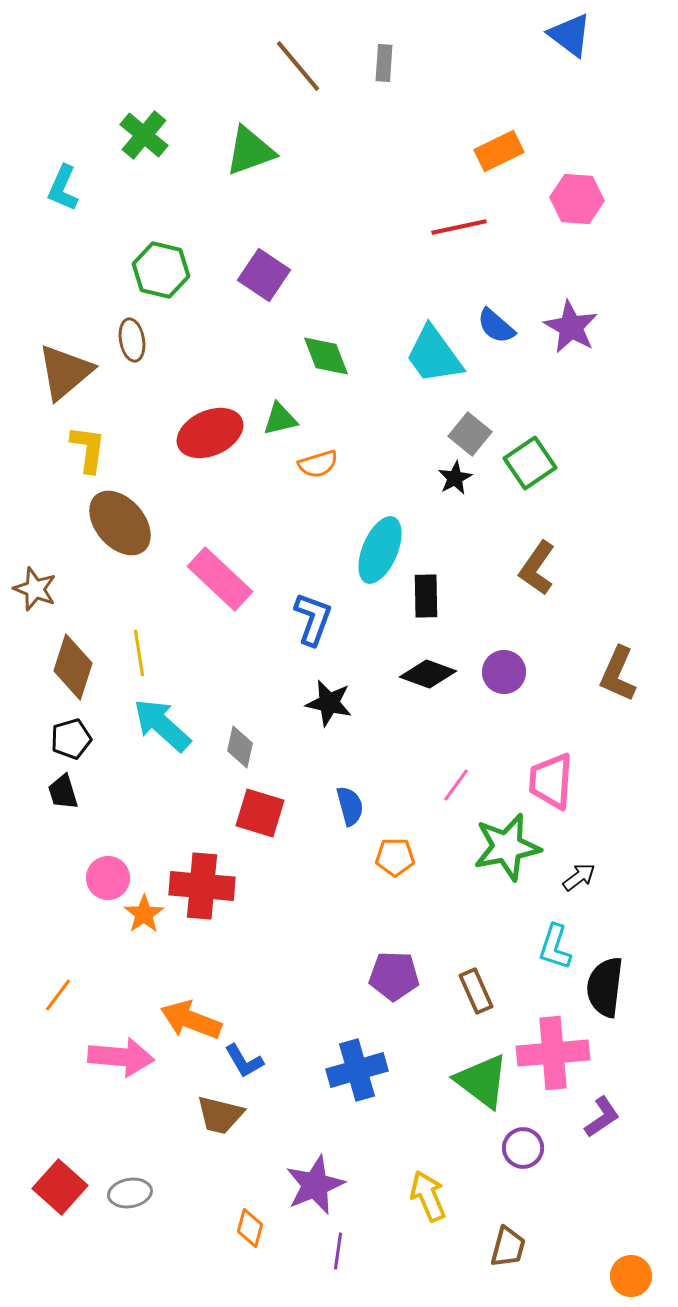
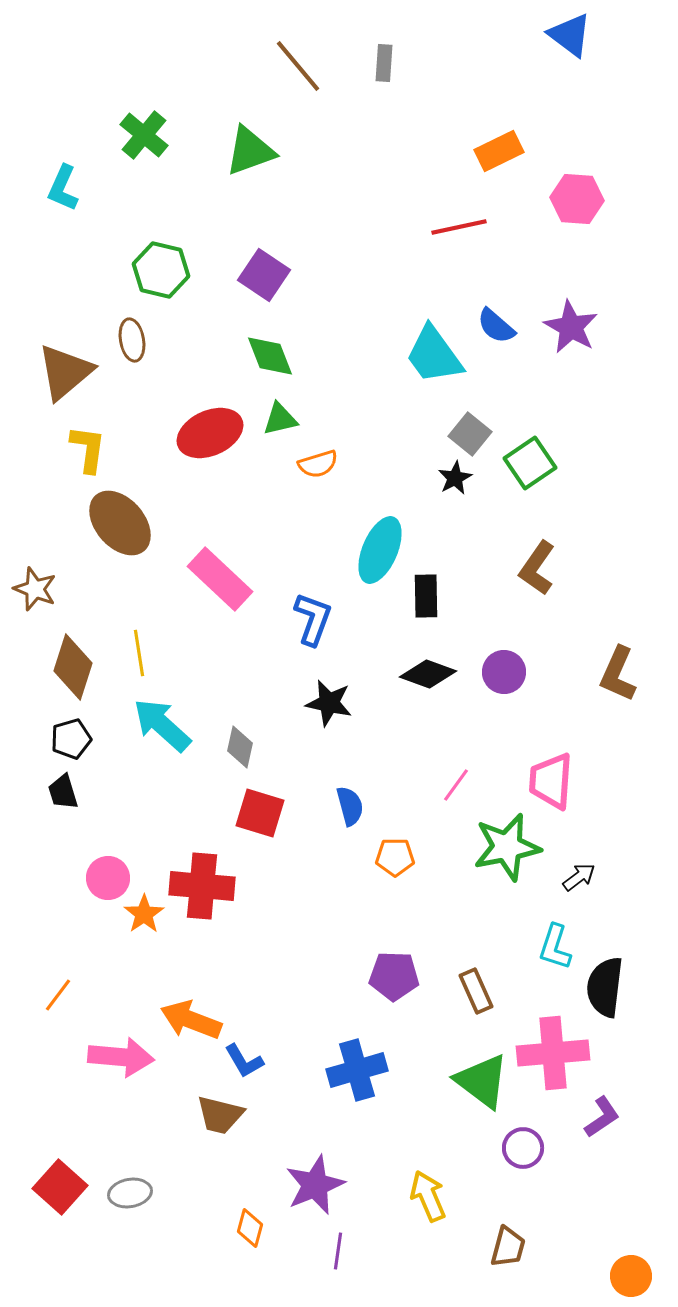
green diamond at (326, 356): moved 56 px left
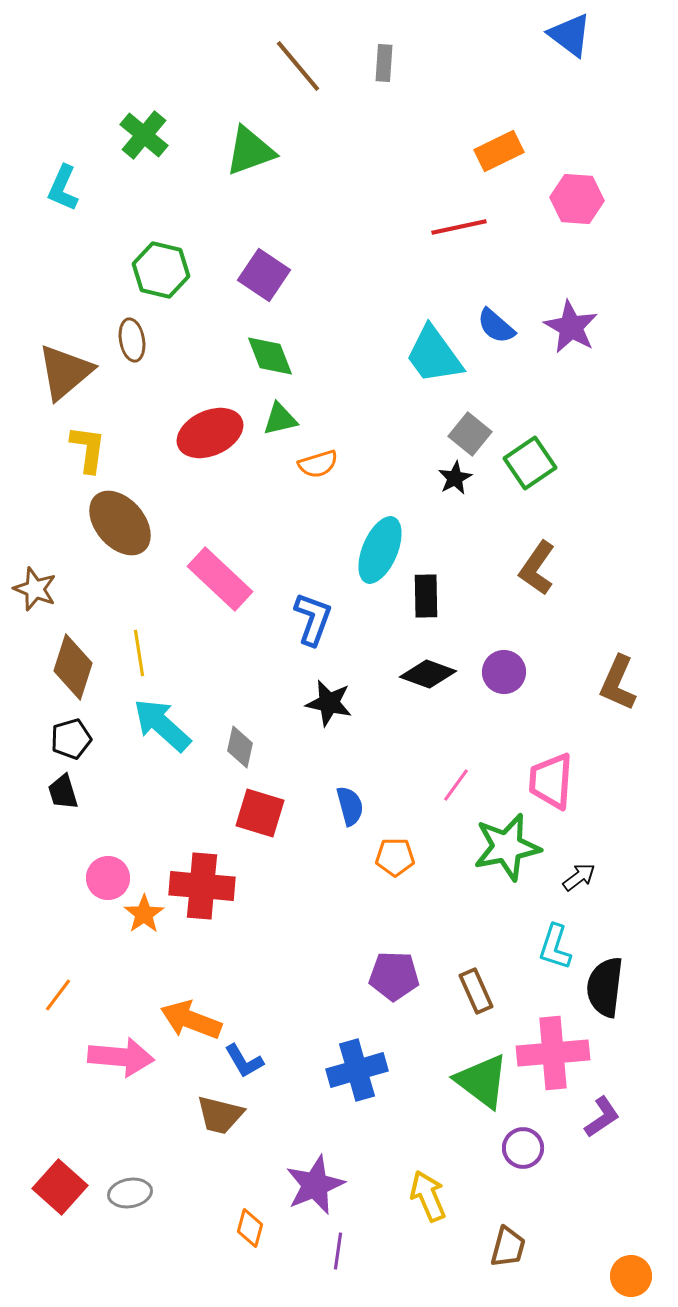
brown L-shape at (618, 674): moved 9 px down
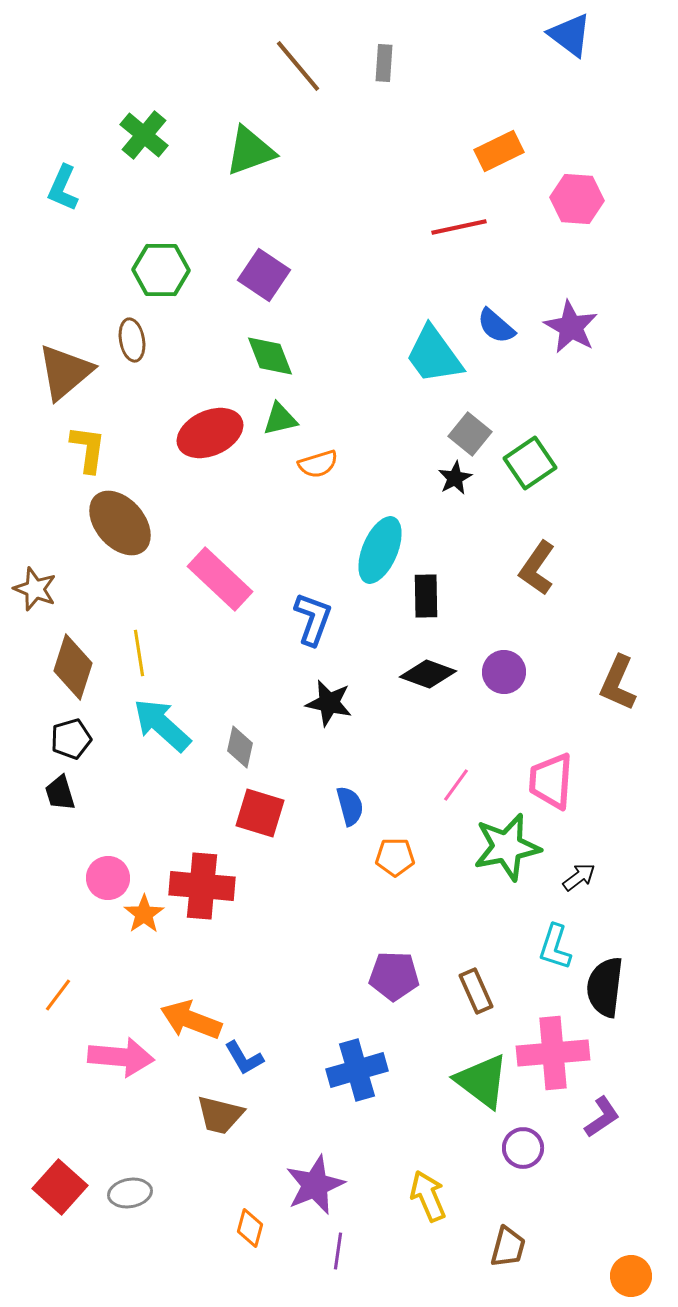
green hexagon at (161, 270): rotated 12 degrees counterclockwise
black trapezoid at (63, 792): moved 3 px left, 1 px down
blue L-shape at (244, 1061): moved 3 px up
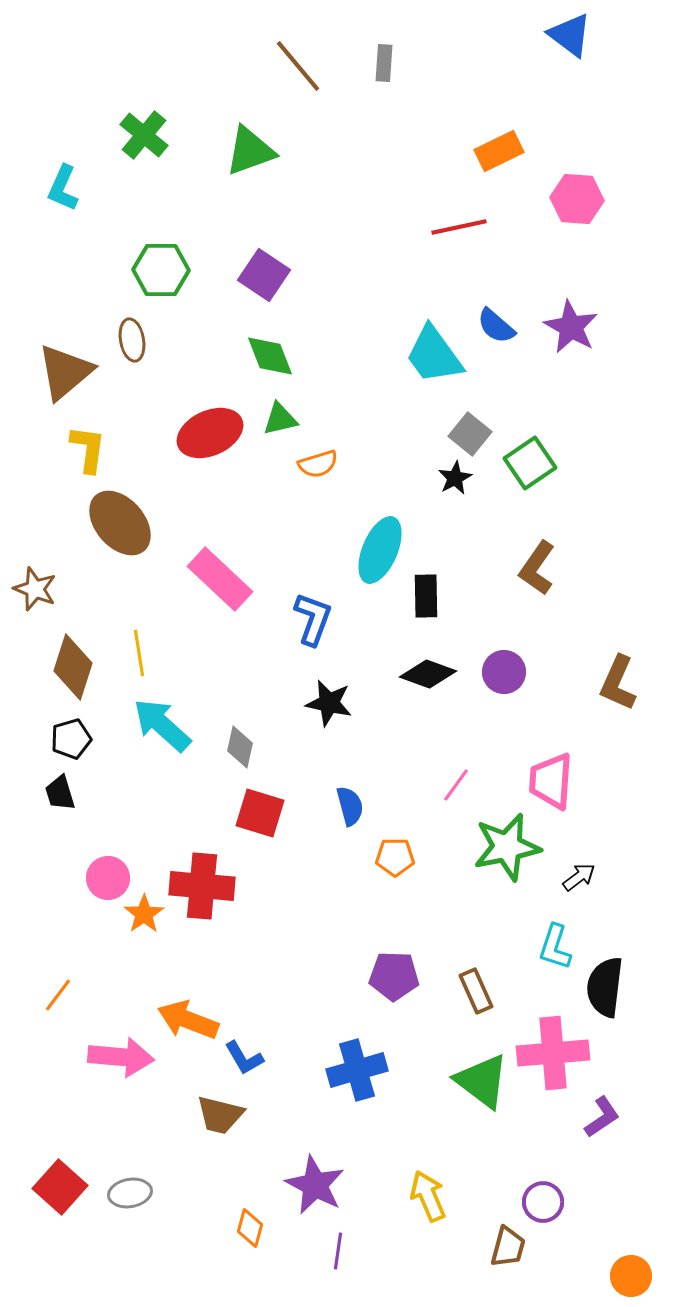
orange arrow at (191, 1020): moved 3 px left
purple circle at (523, 1148): moved 20 px right, 54 px down
purple star at (315, 1185): rotated 22 degrees counterclockwise
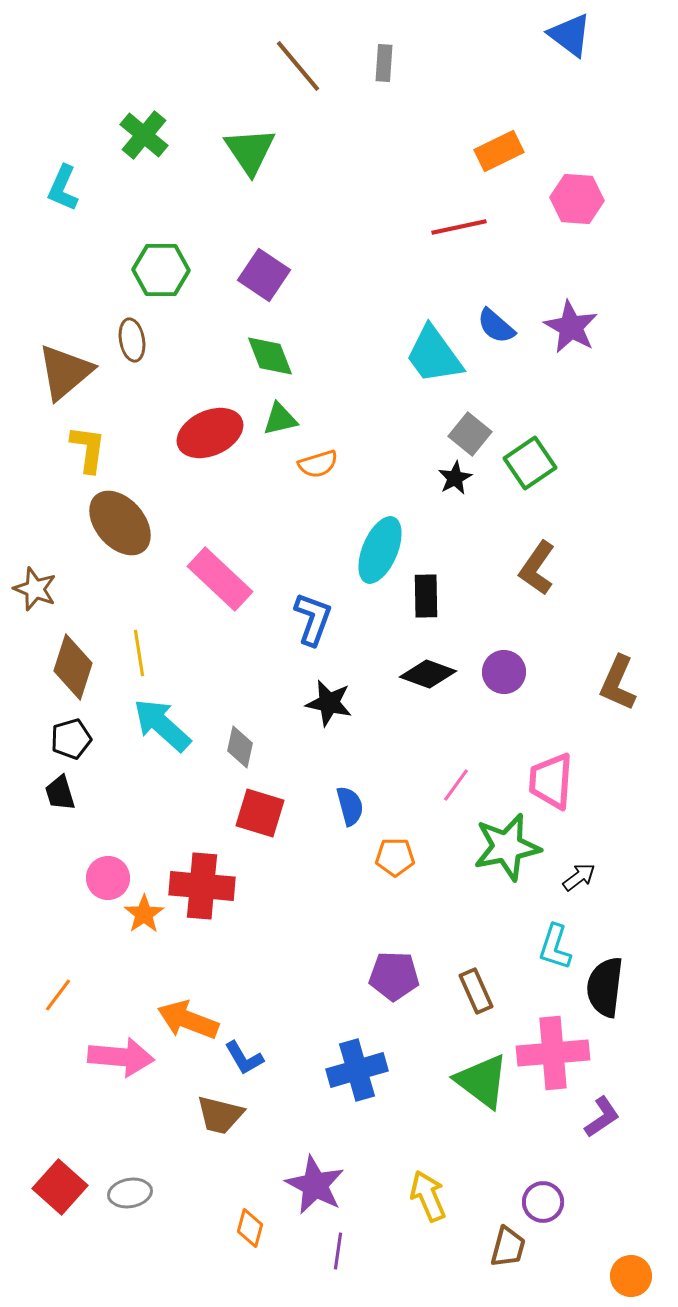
green triangle at (250, 151): rotated 44 degrees counterclockwise
